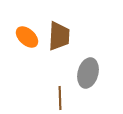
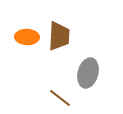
orange ellipse: rotated 40 degrees counterclockwise
brown line: rotated 50 degrees counterclockwise
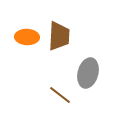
brown line: moved 3 px up
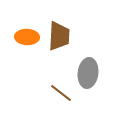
gray ellipse: rotated 8 degrees counterclockwise
brown line: moved 1 px right, 2 px up
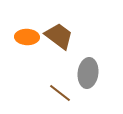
brown trapezoid: rotated 56 degrees counterclockwise
brown line: moved 1 px left
